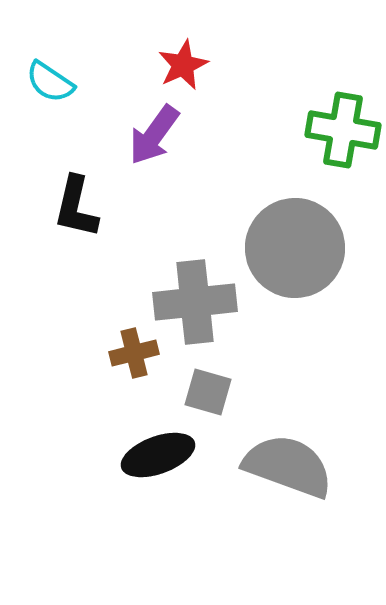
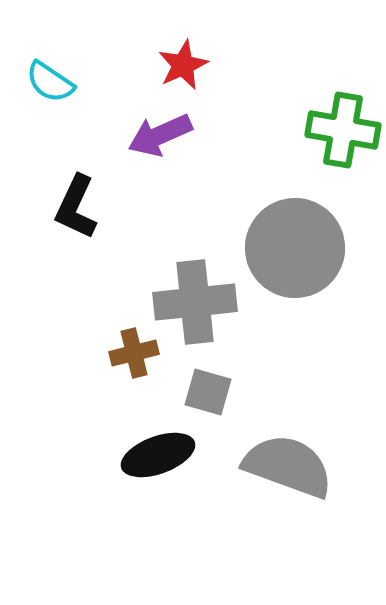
purple arrow: moved 6 px right; rotated 30 degrees clockwise
black L-shape: rotated 12 degrees clockwise
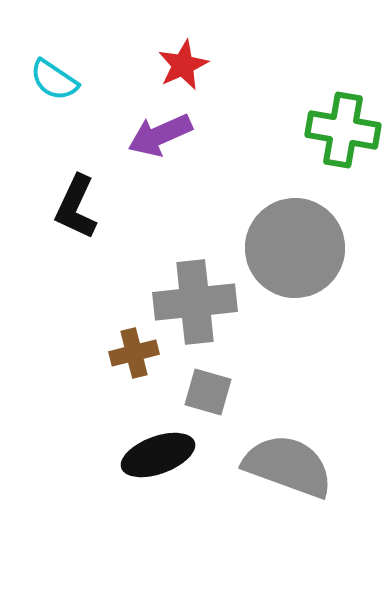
cyan semicircle: moved 4 px right, 2 px up
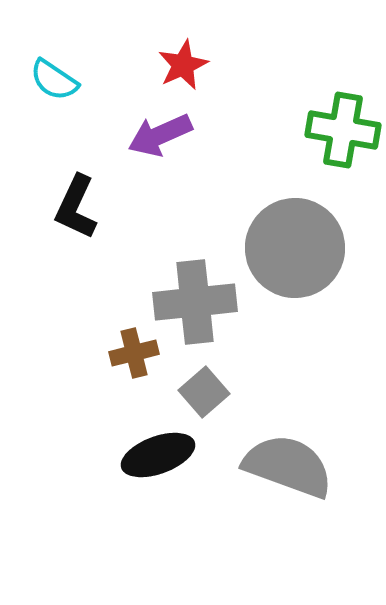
gray square: moved 4 px left; rotated 33 degrees clockwise
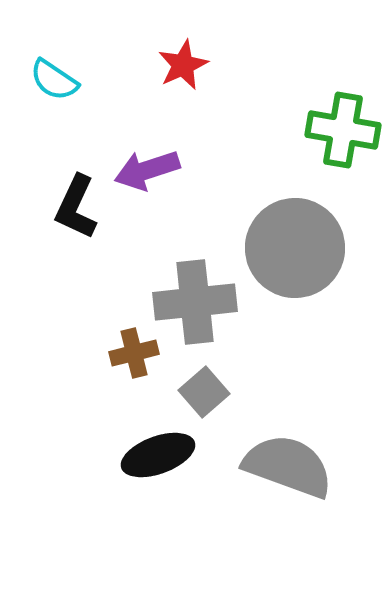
purple arrow: moved 13 px left, 35 px down; rotated 6 degrees clockwise
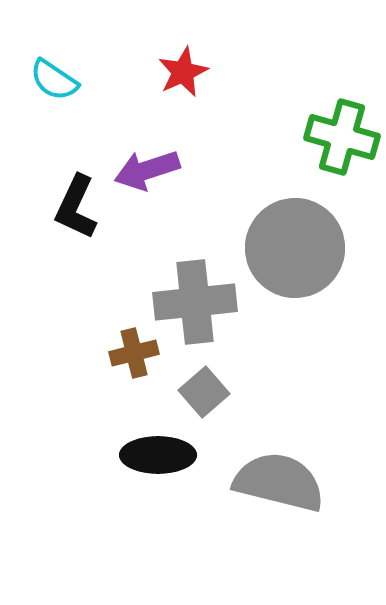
red star: moved 7 px down
green cross: moved 1 px left, 7 px down; rotated 6 degrees clockwise
black ellipse: rotated 20 degrees clockwise
gray semicircle: moved 9 px left, 16 px down; rotated 6 degrees counterclockwise
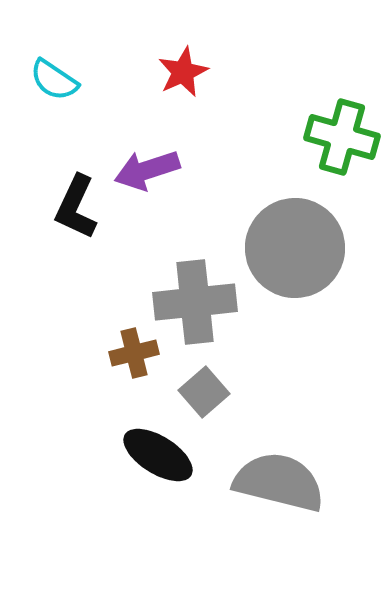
black ellipse: rotated 32 degrees clockwise
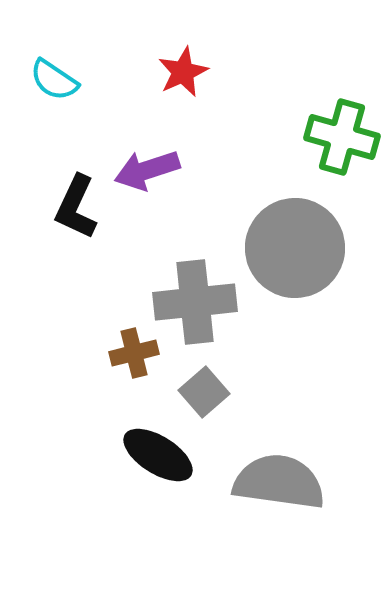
gray semicircle: rotated 6 degrees counterclockwise
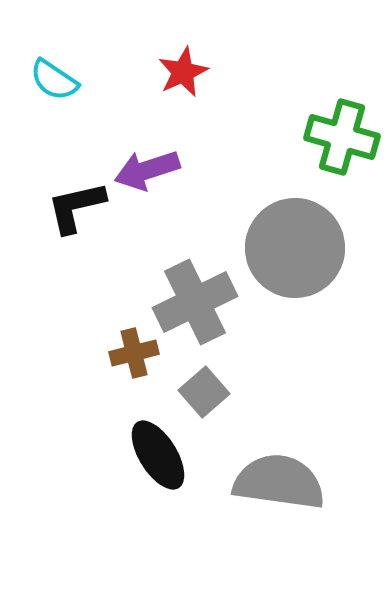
black L-shape: rotated 52 degrees clockwise
gray cross: rotated 20 degrees counterclockwise
black ellipse: rotated 26 degrees clockwise
